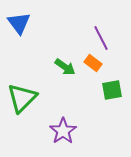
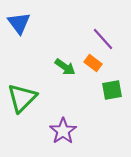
purple line: moved 2 px right, 1 px down; rotated 15 degrees counterclockwise
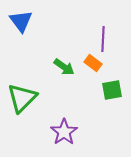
blue triangle: moved 2 px right, 2 px up
purple line: rotated 45 degrees clockwise
green arrow: moved 1 px left
purple star: moved 1 px right, 1 px down
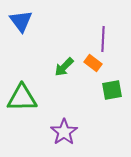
green arrow: rotated 100 degrees clockwise
green triangle: rotated 44 degrees clockwise
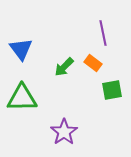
blue triangle: moved 28 px down
purple line: moved 6 px up; rotated 15 degrees counterclockwise
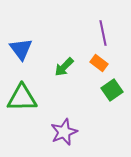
orange rectangle: moved 6 px right
green square: rotated 25 degrees counterclockwise
purple star: rotated 12 degrees clockwise
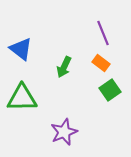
purple line: rotated 10 degrees counterclockwise
blue triangle: rotated 15 degrees counterclockwise
orange rectangle: moved 2 px right
green arrow: rotated 20 degrees counterclockwise
green square: moved 2 px left
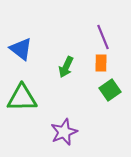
purple line: moved 4 px down
orange rectangle: rotated 54 degrees clockwise
green arrow: moved 2 px right
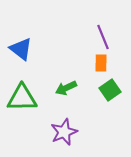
green arrow: moved 21 px down; rotated 40 degrees clockwise
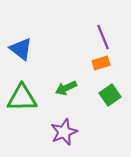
orange rectangle: rotated 72 degrees clockwise
green square: moved 5 px down
